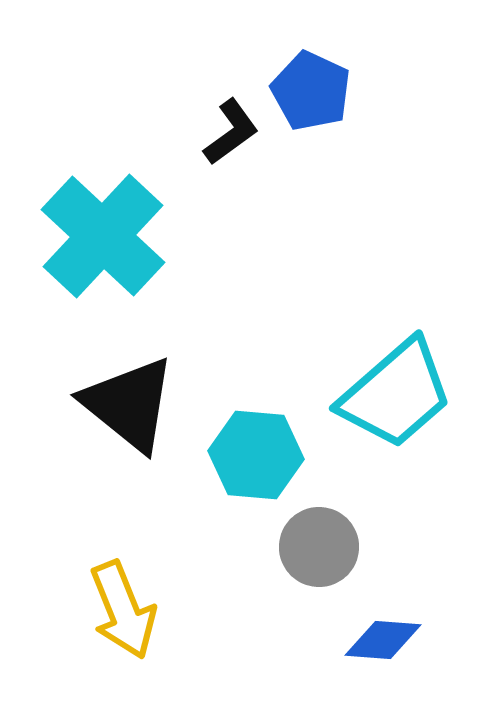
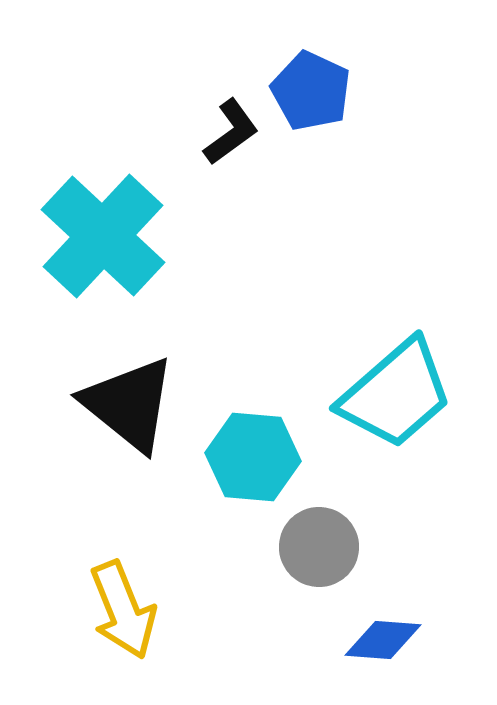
cyan hexagon: moved 3 px left, 2 px down
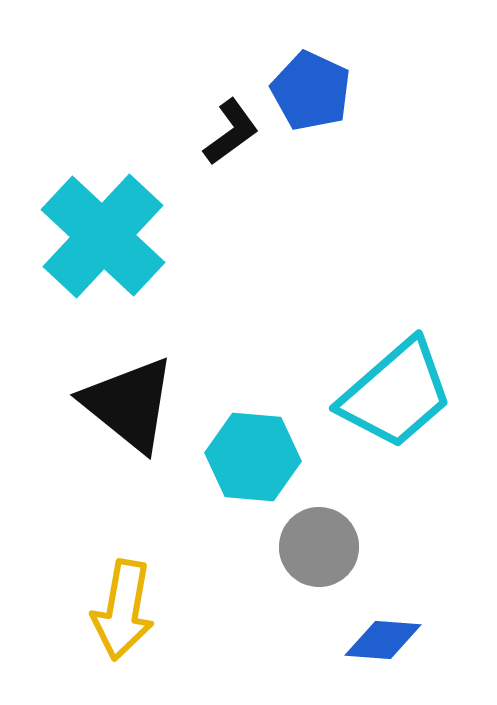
yellow arrow: rotated 32 degrees clockwise
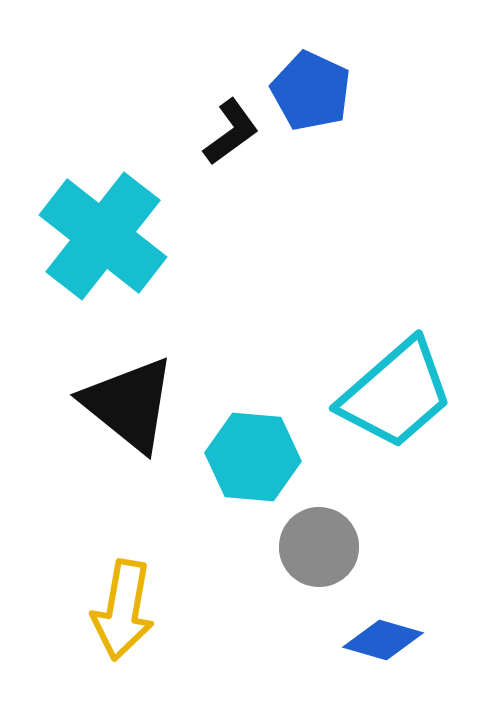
cyan cross: rotated 5 degrees counterclockwise
blue diamond: rotated 12 degrees clockwise
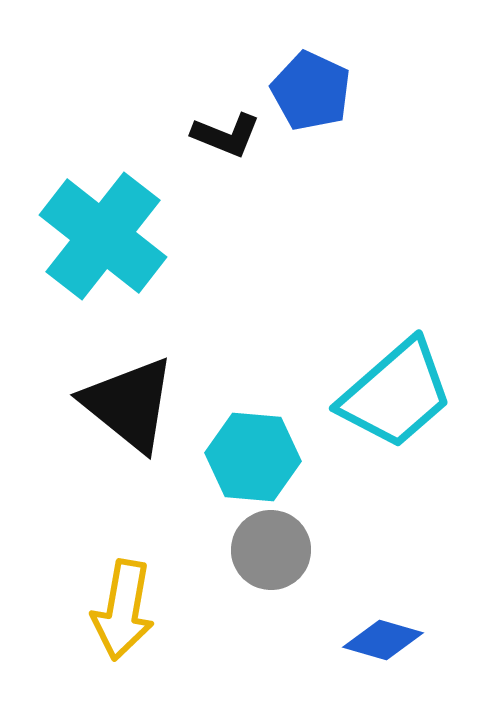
black L-shape: moved 5 px left, 3 px down; rotated 58 degrees clockwise
gray circle: moved 48 px left, 3 px down
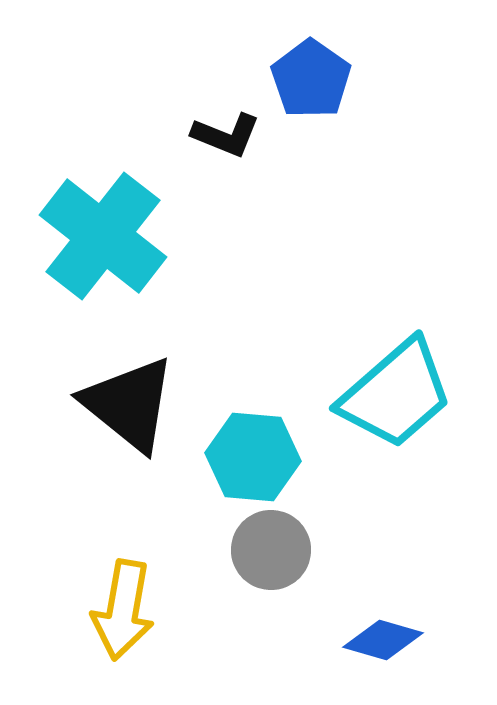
blue pentagon: moved 12 px up; rotated 10 degrees clockwise
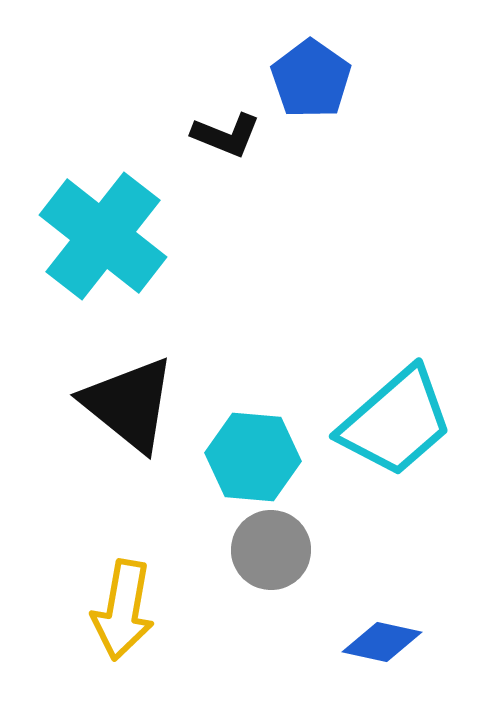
cyan trapezoid: moved 28 px down
blue diamond: moved 1 px left, 2 px down; rotated 4 degrees counterclockwise
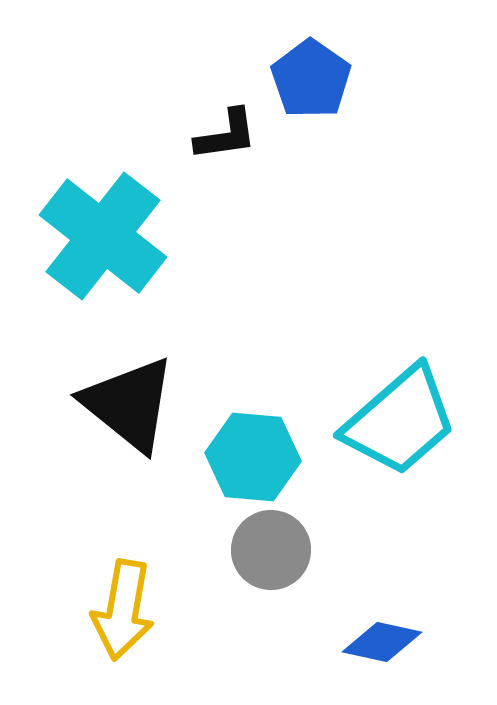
black L-shape: rotated 30 degrees counterclockwise
cyan trapezoid: moved 4 px right, 1 px up
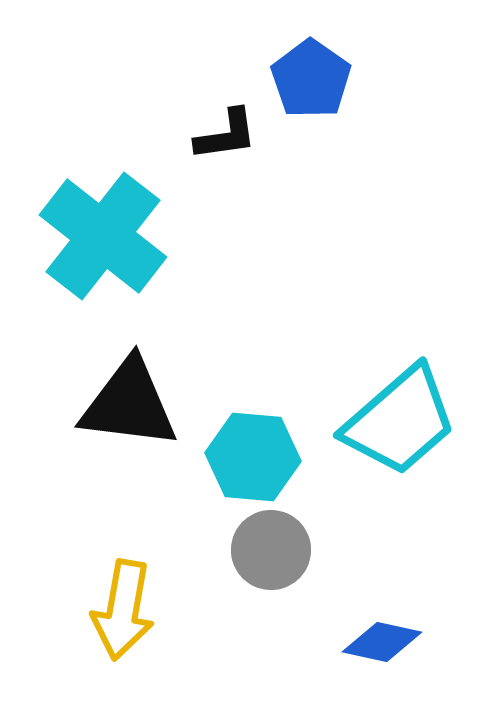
black triangle: rotated 32 degrees counterclockwise
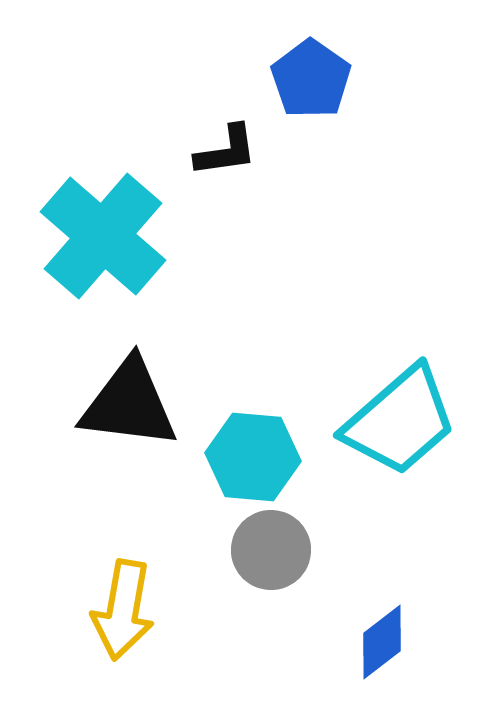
black L-shape: moved 16 px down
cyan cross: rotated 3 degrees clockwise
blue diamond: rotated 50 degrees counterclockwise
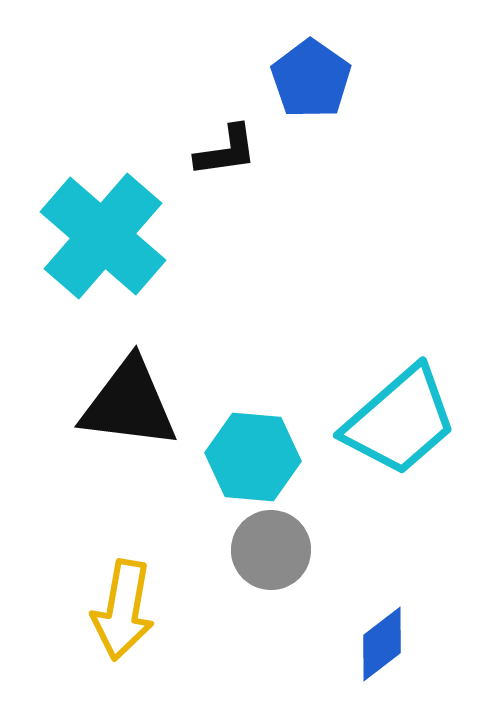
blue diamond: moved 2 px down
